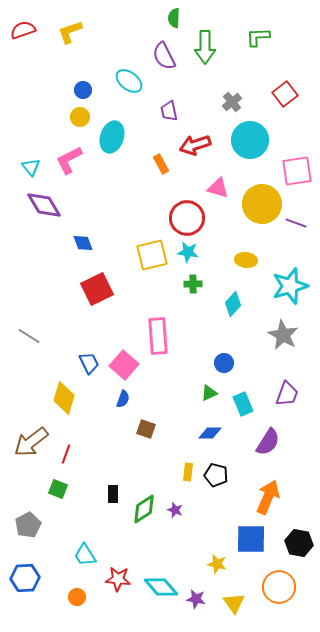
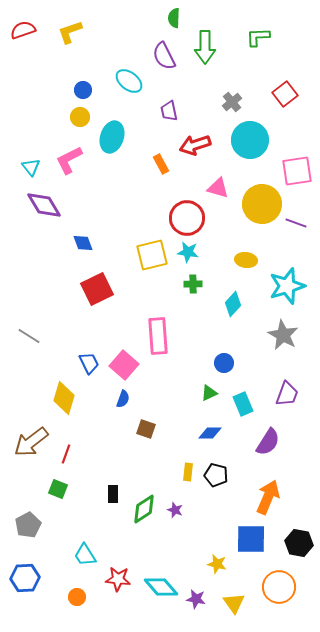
cyan star at (290, 286): moved 3 px left
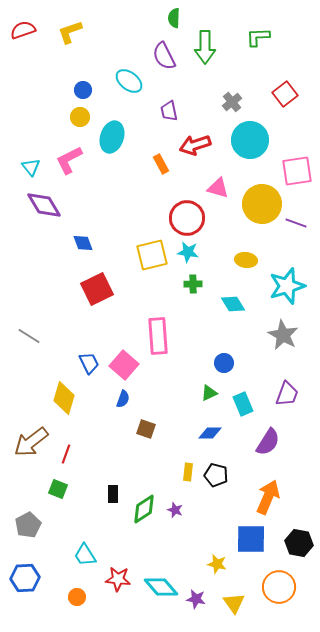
cyan diamond at (233, 304): rotated 75 degrees counterclockwise
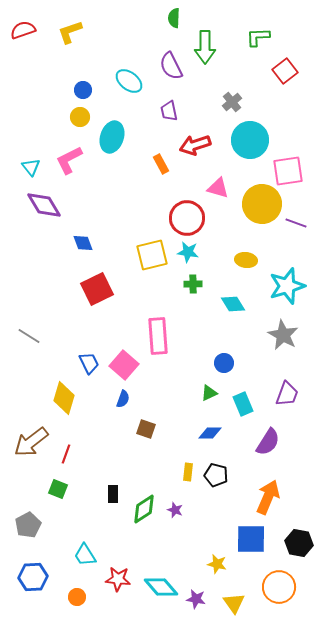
purple semicircle at (164, 56): moved 7 px right, 10 px down
red square at (285, 94): moved 23 px up
pink square at (297, 171): moved 9 px left
blue hexagon at (25, 578): moved 8 px right, 1 px up
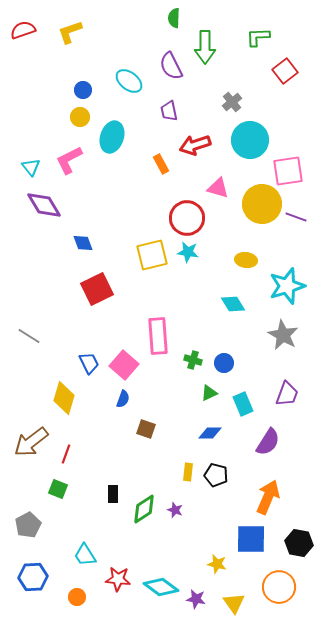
purple line at (296, 223): moved 6 px up
green cross at (193, 284): moved 76 px down; rotated 18 degrees clockwise
cyan diamond at (161, 587): rotated 12 degrees counterclockwise
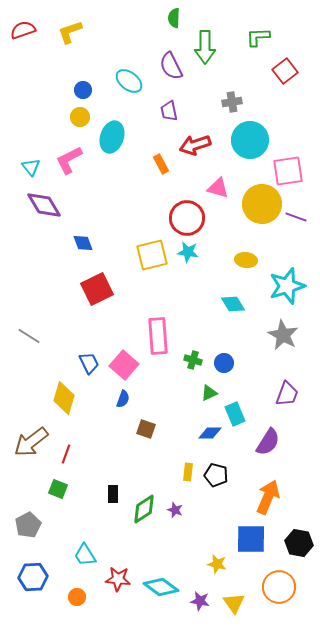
gray cross at (232, 102): rotated 30 degrees clockwise
cyan rectangle at (243, 404): moved 8 px left, 10 px down
purple star at (196, 599): moved 4 px right, 2 px down
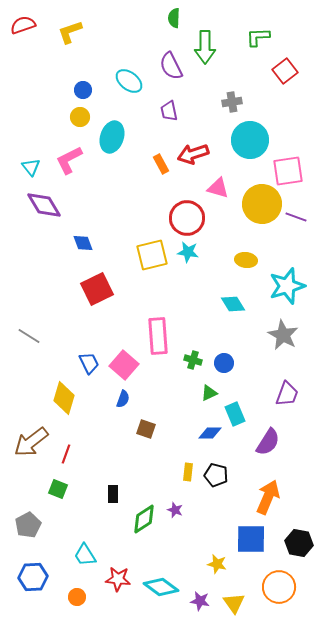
red semicircle at (23, 30): moved 5 px up
red arrow at (195, 145): moved 2 px left, 9 px down
green diamond at (144, 509): moved 10 px down
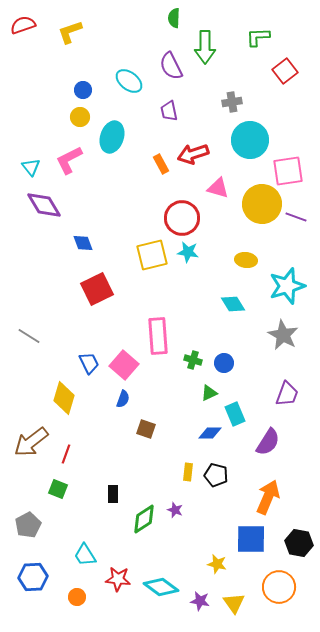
red circle at (187, 218): moved 5 px left
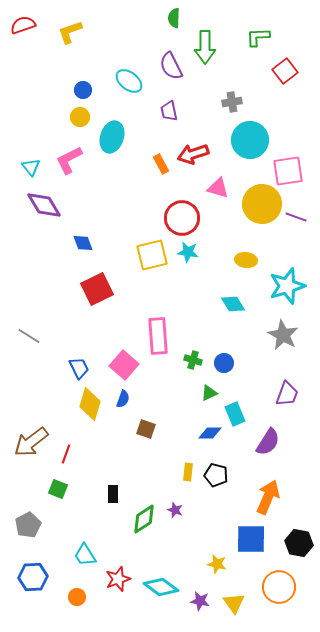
blue trapezoid at (89, 363): moved 10 px left, 5 px down
yellow diamond at (64, 398): moved 26 px right, 6 px down
red star at (118, 579): rotated 25 degrees counterclockwise
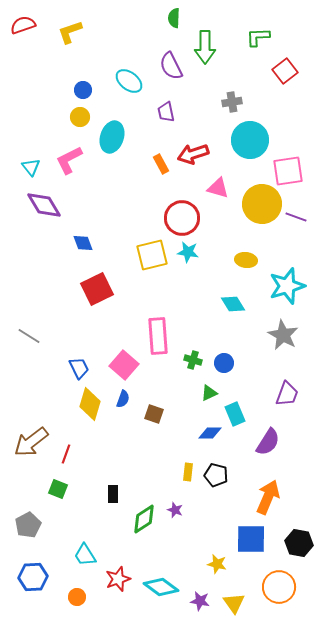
purple trapezoid at (169, 111): moved 3 px left, 1 px down
brown square at (146, 429): moved 8 px right, 15 px up
